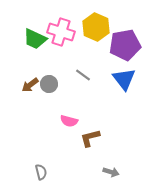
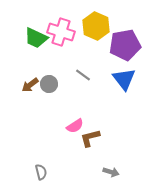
yellow hexagon: moved 1 px up
green trapezoid: moved 1 px right, 1 px up
pink semicircle: moved 6 px right, 5 px down; rotated 48 degrees counterclockwise
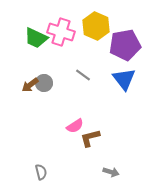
gray circle: moved 5 px left, 1 px up
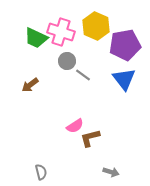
gray circle: moved 23 px right, 22 px up
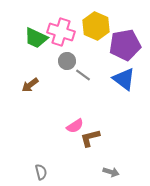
blue triangle: rotated 15 degrees counterclockwise
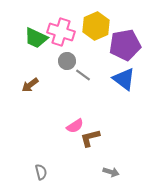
yellow hexagon: rotated 12 degrees clockwise
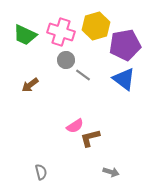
yellow hexagon: rotated 8 degrees clockwise
green trapezoid: moved 11 px left, 3 px up
gray circle: moved 1 px left, 1 px up
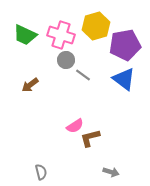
pink cross: moved 3 px down
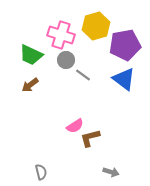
green trapezoid: moved 6 px right, 20 px down
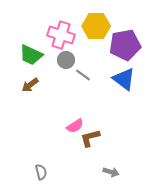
yellow hexagon: rotated 16 degrees clockwise
